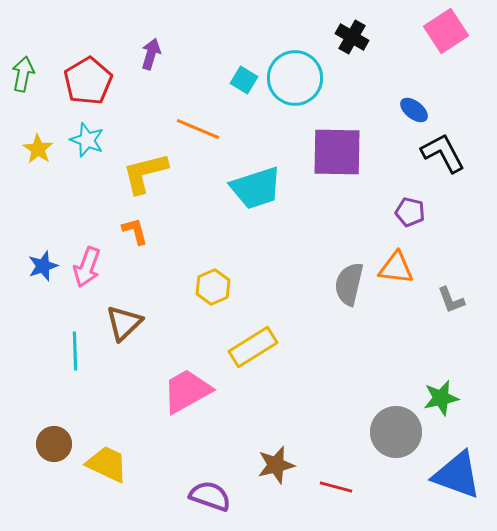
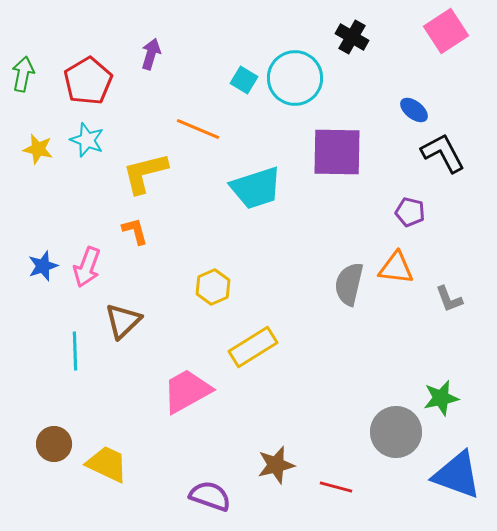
yellow star: rotated 20 degrees counterclockwise
gray L-shape: moved 2 px left, 1 px up
brown triangle: moved 1 px left, 2 px up
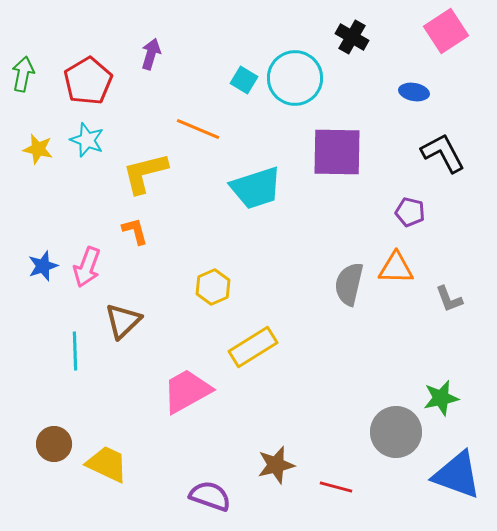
blue ellipse: moved 18 px up; rotated 28 degrees counterclockwise
orange triangle: rotated 6 degrees counterclockwise
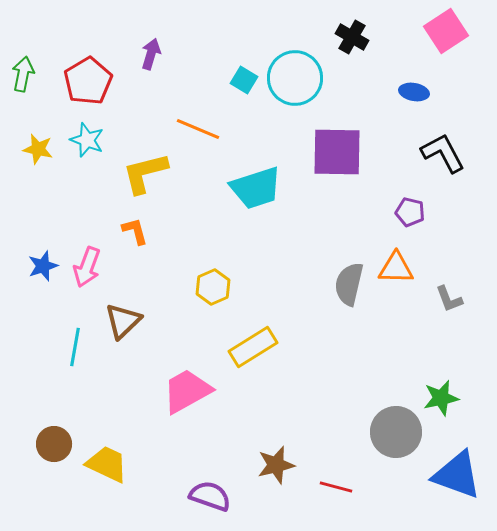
cyan line: moved 4 px up; rotated 12 degrees clockwise
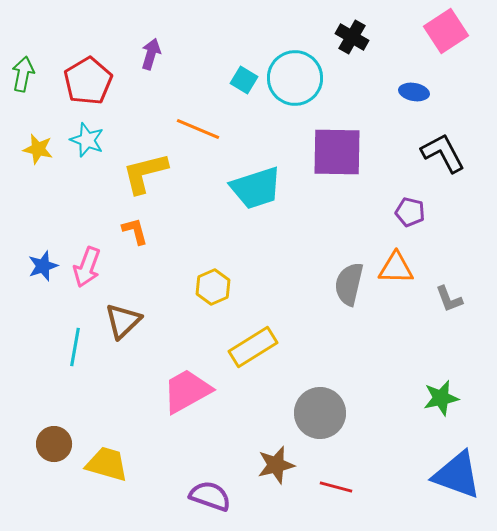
gray circle: moved 76 px left, 19 px up
yellow trapezoid: rotated 9 degrees counterclockwise
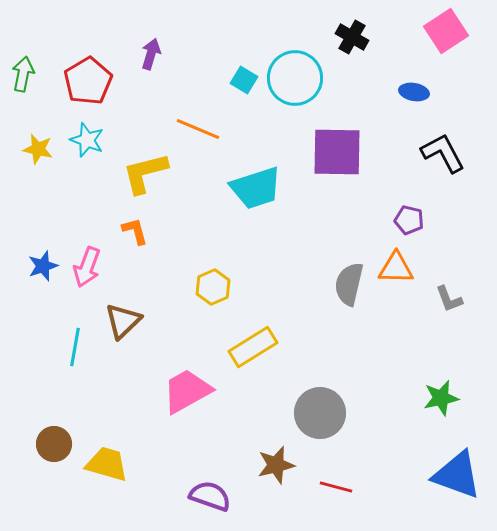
purple pentagon: moved 1 px left, 8 px down
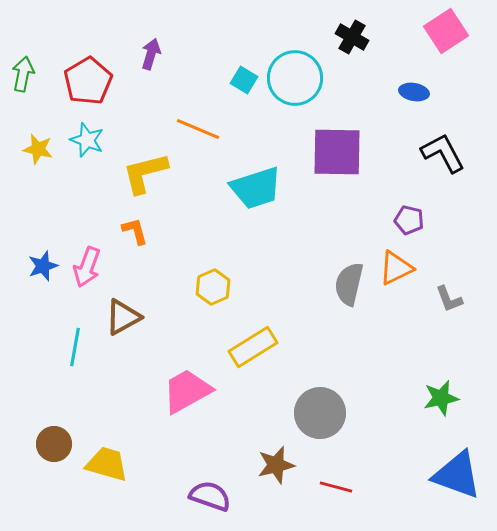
orange triangle: rotated 27 degrees counterclockwise
brown triangle: moved 4 px up; rotated 15 degrees clockwise
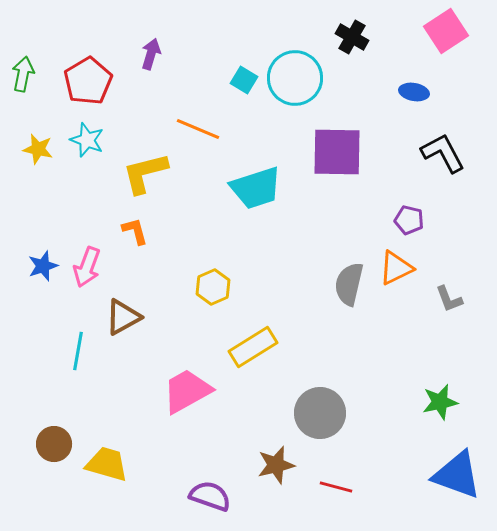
cyan line: moved 3 px right, 4 px down
green star: moved 1 px left, 4 px down
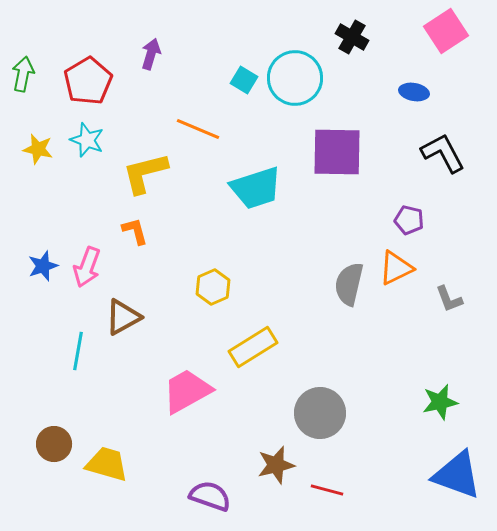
red line: moved 9 px left, 3 px down
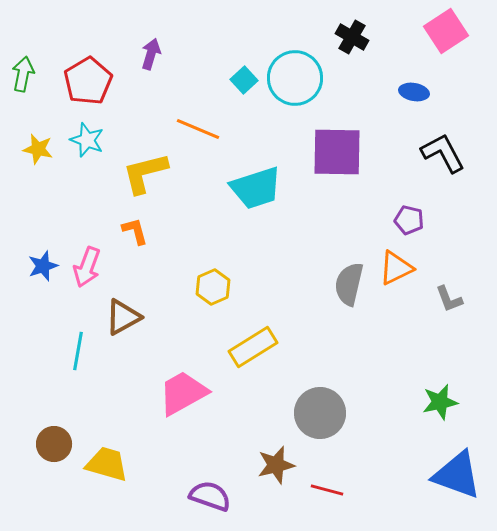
cyan square: rotated 16 degrees clockwise
pink trapezoid: moved 4 px left, 2 px down
